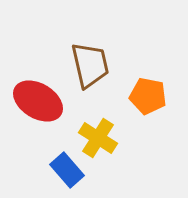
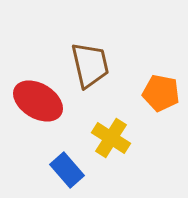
orange pentagon: moved 13 px right, 3 px up
yellow cross: moved 13 px right
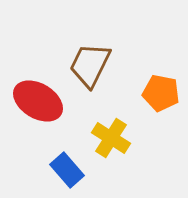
brown trapezoid: rotated 141 degrees counterclockwise
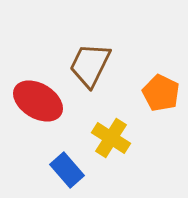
orange pentagon: rotated 15 degrees clockwise
